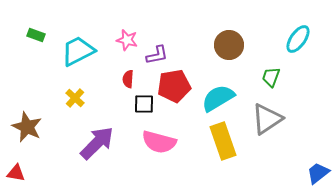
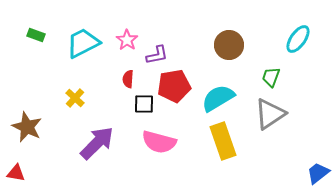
pink star: rotated 20 degrees clockwise
cyan trapezoid: moved 5 px right, 8 px up
gray triangle: moved 3 px right, 5 px up
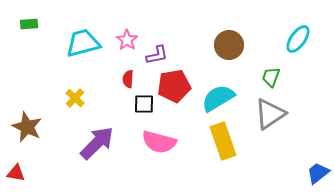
green rectangle: moved 7 px left, 11 px up; rotated 24 degrees counterclockwise
cyan trapezoid: rotated 12 degrees clockwise
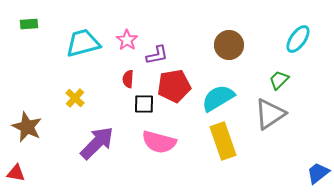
green trapezoid: moved 8 px right, 3 px down; rotated 25 degrees clockwise
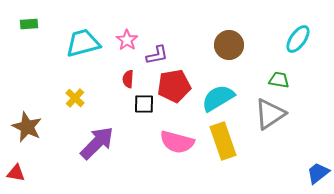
green trapezoid: rotated 55 degrees clockwise
pink semicircle: moved 18 px right
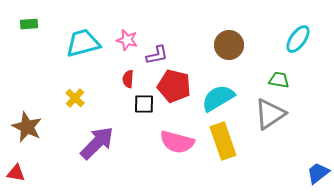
pink star: rotated 20 degrees counterclockwise
red pentagon: rotated 24 degrees clockwise
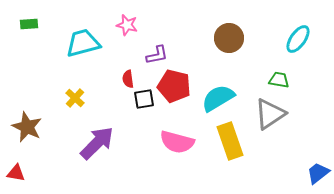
pink star: moved 15 px up
brown circle: moved 7 px up
red semicircle: rotated 12 degrees counterclockwise
black square: moved 5 px up; rotated 10 degrees counterclockwise
yellow rectangle: moved 7 px right
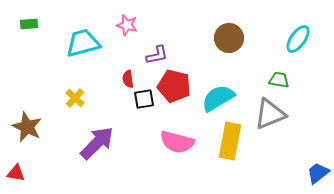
gray triangle: rotated 12 degrees clockwise
yellow rectangle: rotated 30 degrees clockwise
